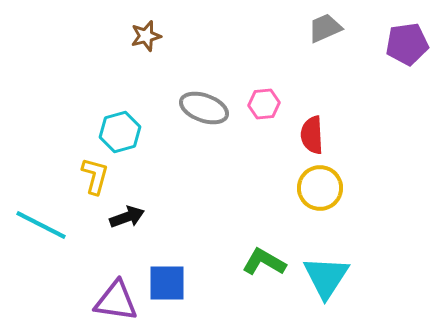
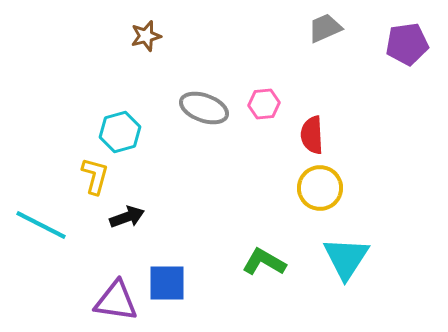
cyan triangle: moved 20 px right, 19 px up
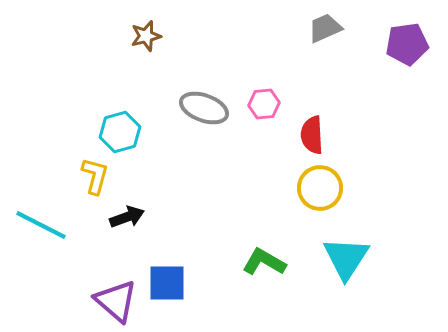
purple triangle: rotated 33 degrees clockwise
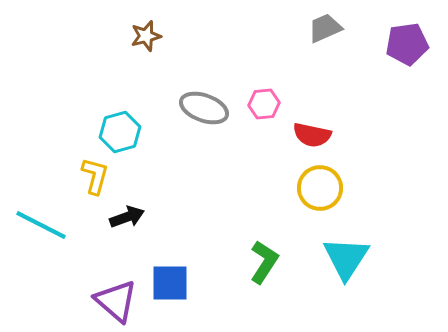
red semicircle: rotated 75 degrees counterclockwise
green L-shape: rotated 93 degrees clockwise
blue square: moved 3 px right
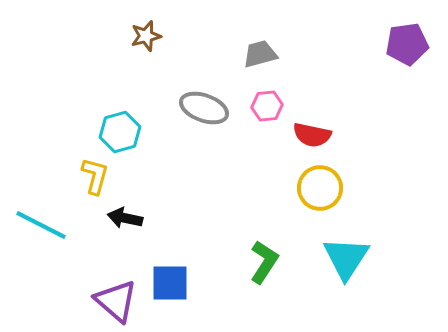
gray trapezoid: moved 65 px left, 26 px down; rotated 9 degrees clockwise
pink hexagon: moved 3 px right, 2 px down
black arrow: moved 2 px left, 1 px down; rotated 148 degrees counterclockwise
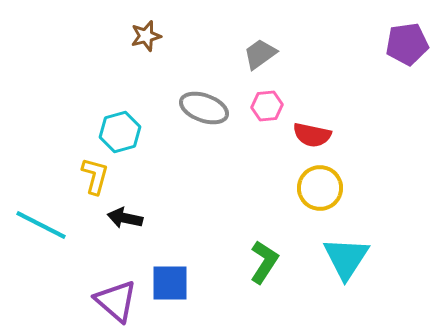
gray trapezoid: rotated 21 degrees counterclockwise
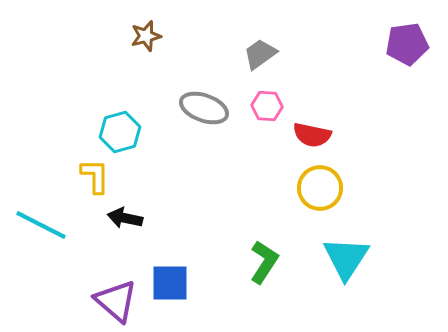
pink hexagon: rotated 8 degrees clockwise
yellow L-shape: rotated 15 degrees counterclockwise
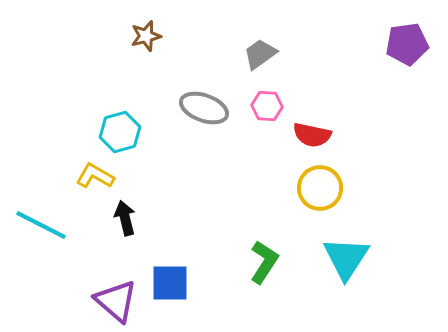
yellow L-shape: rotated 60 degrees counterclockwise
black arrow: rotated 64 degrees clockwise
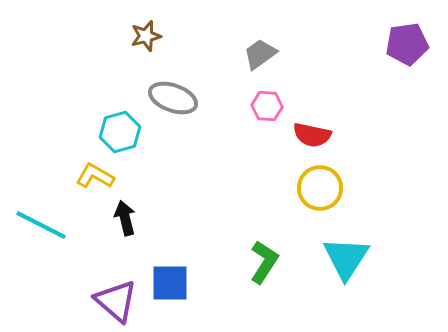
gray ellipse: moved 31 px left, 10 px up
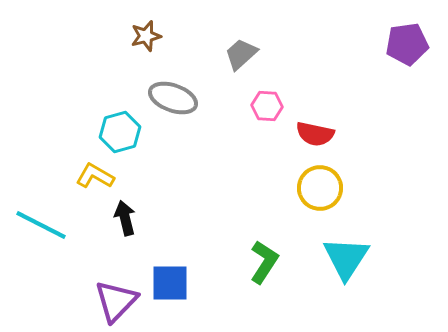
gray trapezoid: moved 19 px left; rotated 6 degrees counterclockwise
red semicircle: moved 3 px right, 1 px up
purple triangle: rotated 33 degrees clockwise
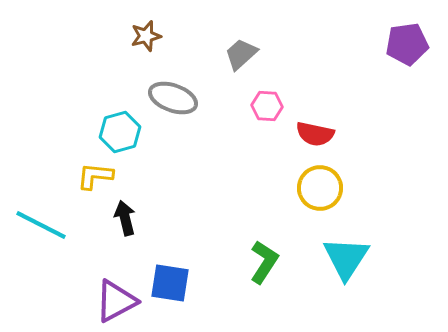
yellow L-shape: rotated 24 degrees counterclockwise
blue square: rotated 9 degrees clockwise
purple triangle: rotated 18 degrees clockwise
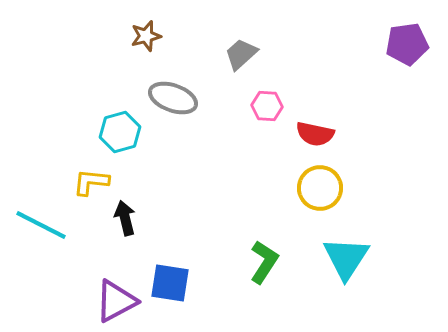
yellow L-shape: moved 4 px left, 6 px down
